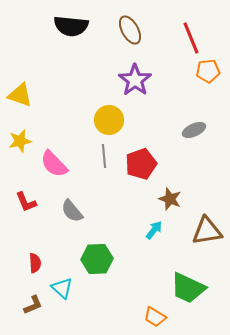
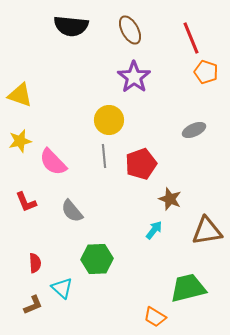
orange pentagon: moved 2 px left, 1 px down; rotated 25 degrees clockwise
purple star: moved 1 px left, 3 px up
pink semicircle: moved 1 px left, 2 px up
green trapezoid: rotated 141 degrees clockwise
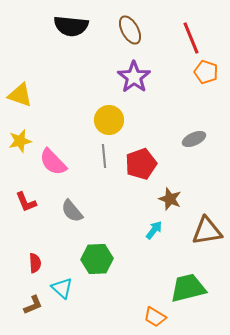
gray ellipse: moved 9 px down
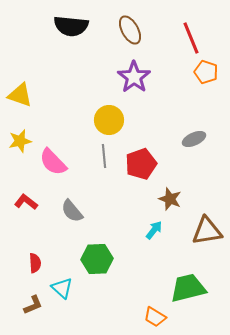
red L-shape: rotated 150 degrees clockwise
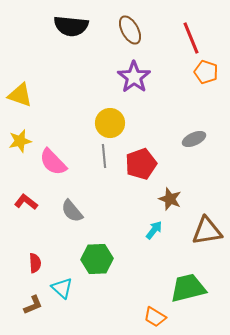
yellow circle: moved 1 px right, 3 px down
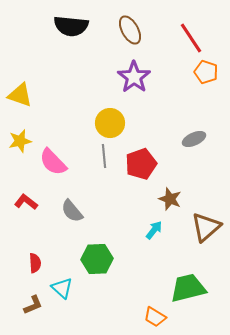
red line: rotated 12 degrees counterclockwise
brown triangle: moved 1 px left, 4 px up; rotated 32 degrees counterclockwise
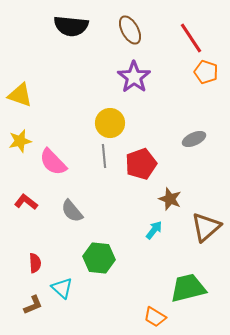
green hexagon: moved 2 px right, 1 px up; rotated 8 degrees clockwise
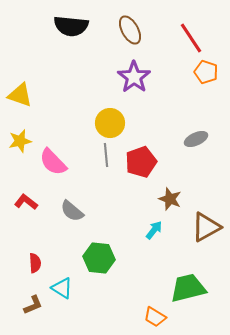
gray ellipse: moved 2 px right
gray line: moved 2 px right, 1 px up
red pentagon: moved 2 px up
gray semicircle: rotated 10 degrees counterclockwise
brown triangle: rotated 12 degrees clockwise
cyan triangle: rotated 10 degrees counterclockwise
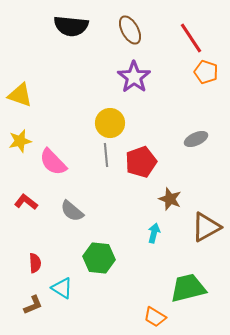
cyan arrow: moved 3 px down; rotated 24 degrees counterclockwise
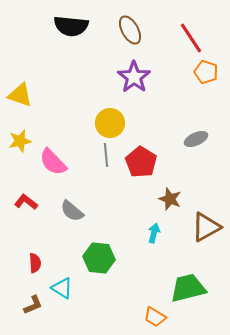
red pentagon: rotated 20 degrees counterclockwise
